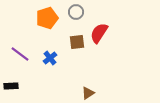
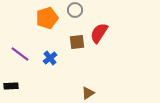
gray circle: moved 1 px left, 2 px up
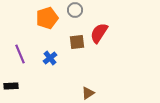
purple line: rotated 30 degrees clockwise
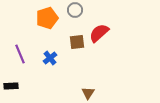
red semicircle: rotated 15 degrees clockwise
brown triangle: rotated 24 degrees counterclockwise
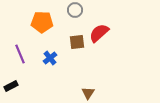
orange pentagon: moved 5 px left, 4 px down; rotated 20 degrees clockwise
black rectangle: rotated 24 degrees counterclockwise
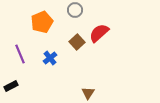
orange pentagon: rotated 25 degrees counterclockwise
brown square: rotated 35 degrees counterclockwise
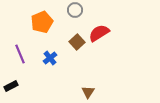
red semicircle: rotated 10 degrees clockwise
brown triangle: moved 1 px up
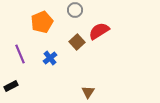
red semicircle: moved 2 px up
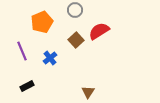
brown square: moved 1 px left, 2 px up
purple line: moved 2 px right, 3 px up
black rectangle: moved 16 px right
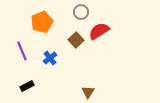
gray circle: moved 6 px right, 2 px down
